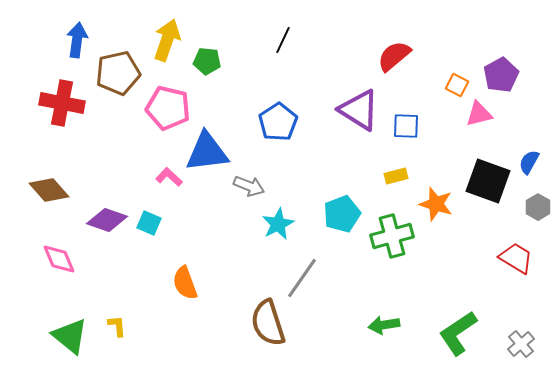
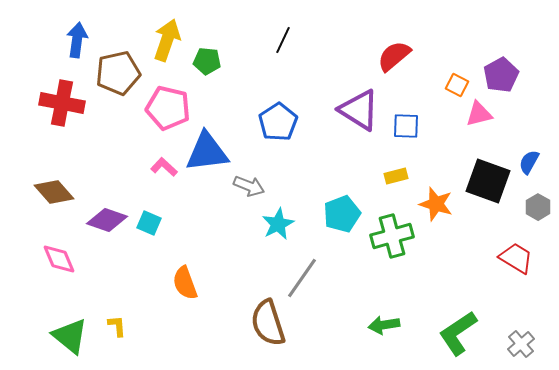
pink L-shape: moved 5 px left, 10 px up
brown diamond: moved 5 px right, 2 px down
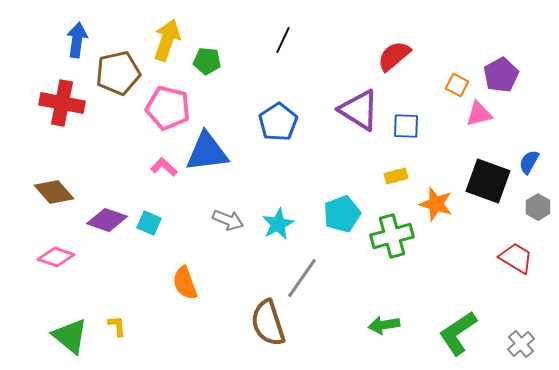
gray arrow: moved 21 px left, 34 px down
pink diamond: moved 3 px left, 2 px up; rotated 48 degrees counterclockwise
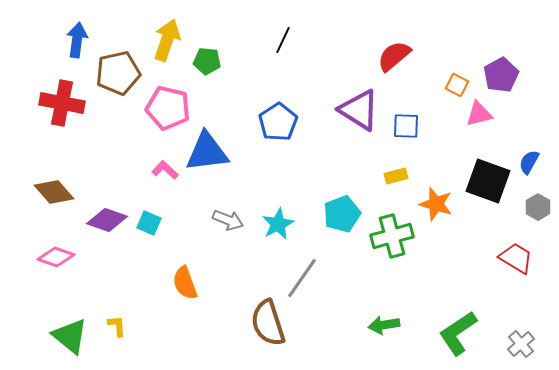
pink L-shape: moved 1 px right, 3 px down
